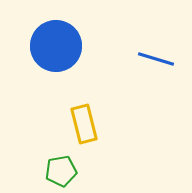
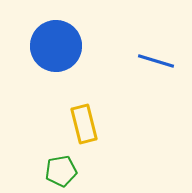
blue line: moved 2 px down
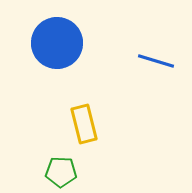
blue circle: moved 1 px right, 3 px up
green pentagon: moved 1 px down; rotated 12 degrees clockwise
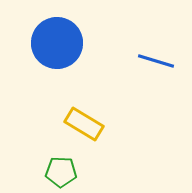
yellow rectangle: rotated 45 degrees counterclockwise
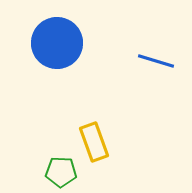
yellow rectangle: moved 10 px right, 18 px down; rotated 39 degrees clockwise
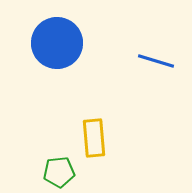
yellow rectangle: moved 4 px up; rotated 15 degrees clockwise
green pentagon: moved 2 px left; rotated 8 degrees counterclockwise
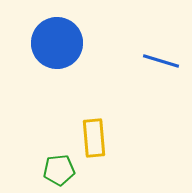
blue line: moved 5 px right
green pentagon: moved 2 px up
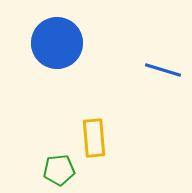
blue line: moved 2 px right, 9 px down
